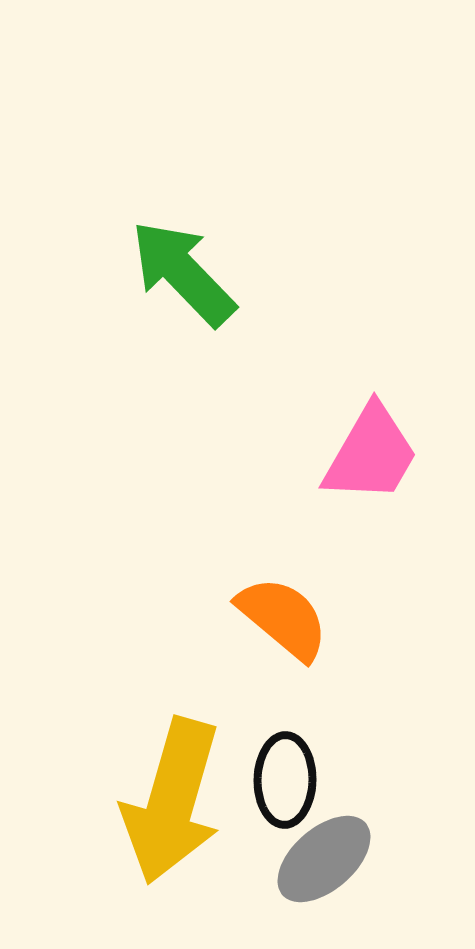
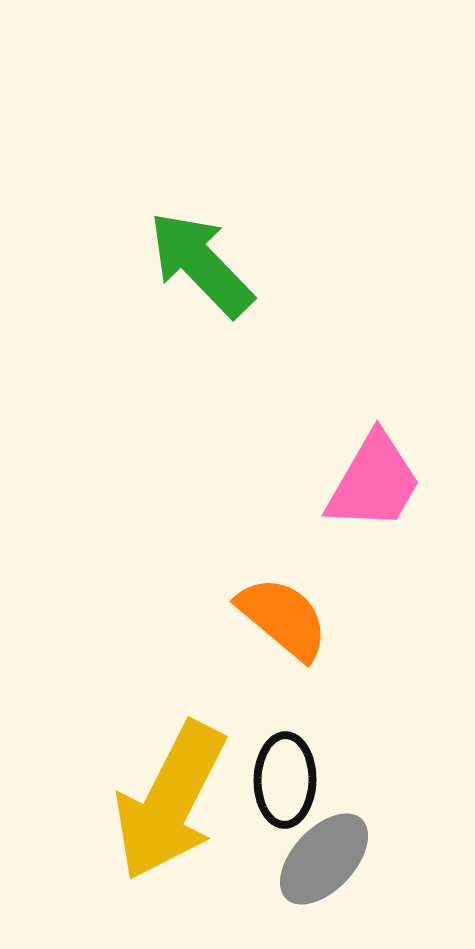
green arrow: moved 18 px right, 9 px up
pink trapezoid: moved 3 px right, 28 px down
yellow arrow: moved 2 px left; rotated 11 degrees clockwise
gray ellipse: rotated 6 degrees counterclockwise
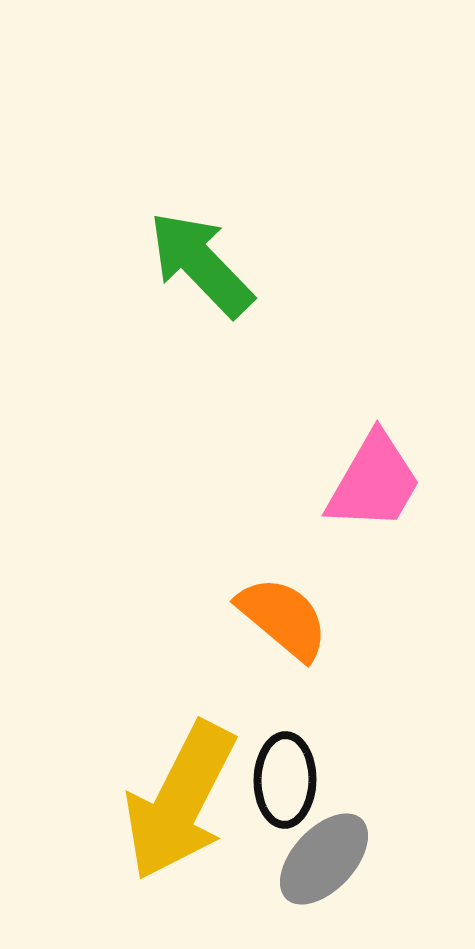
yellow arrow: moved 10 px right
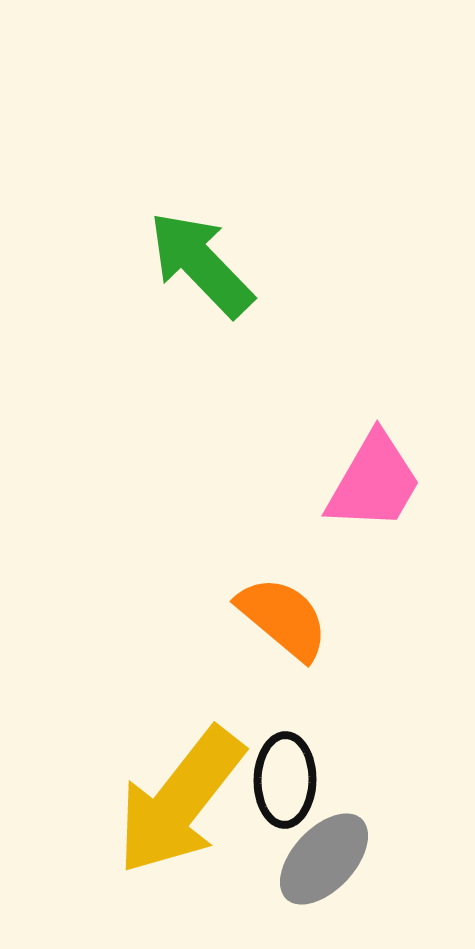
yellow arrow: rotated 11 degrees clockwise
